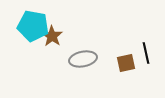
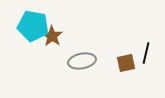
black line: rotated 25 degrees clockwise
gray ellipse: moved 1 px left, 2 px down
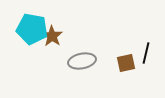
cyan pentagon: moved 1 px left, 3 px down
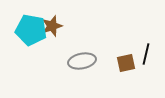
cyan pentagon: moved 1 px left, 1 px down
brown star: moved 10 px up; rotated 20 degrees clockwise
black line: moved 1 px down
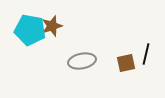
cyan pentagon: moved 1 px left
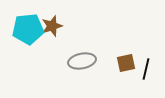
cyan pentagon: moved 2 px left, 1 px up; rotated 16 degrees counterclockwise
black line: moved 15 px down
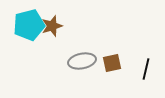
cyan pentagon: moved 1 px right, 4 px up; rotated 8 degrees counterclockwise
brown square: moved 14 px left
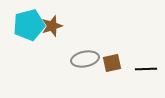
gray ellipse: moved 3 px right, 2 px up
black line: rotated 75 degrees clockwise
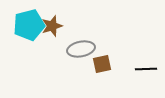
gray ellipse: moved 4 px left, 10 px up
brown square: moved 10 px left, 1 px down
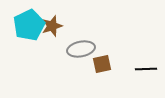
cyan pentagon: rotated 12 degrees counterclockwise
